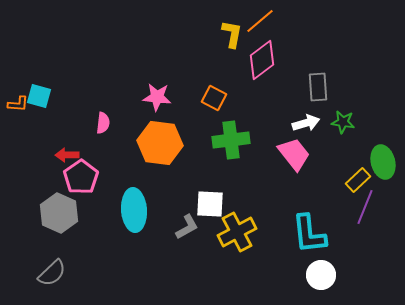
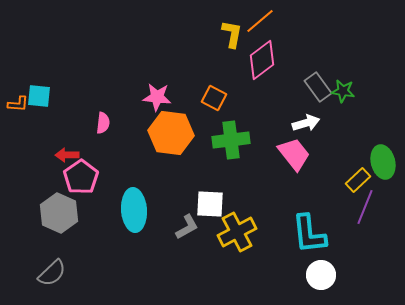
gray rectangle: rotated 32 degrees counterclockwise
cyan square: rotated 10 degrees counterclockwise
green star: moved 31 px up
orange hexagon: moved 11 px right, 10 px up
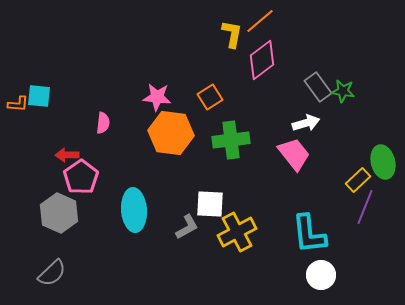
orange square: moved 4 px left, 1 px up; rotated 30 degrees clockwise
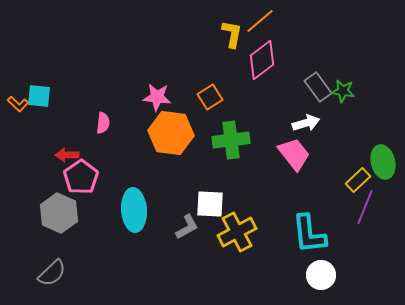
orange L-shape: rotated 40 degrees clockwise
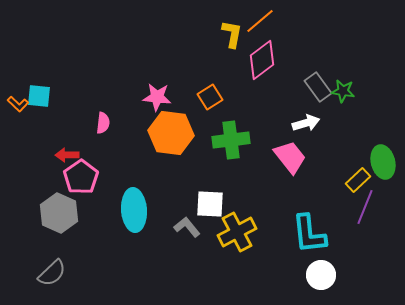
pink trapezoid: moved 4 px left, 3 px down
gray L-shape: rotated 100 degrees counterclockwise
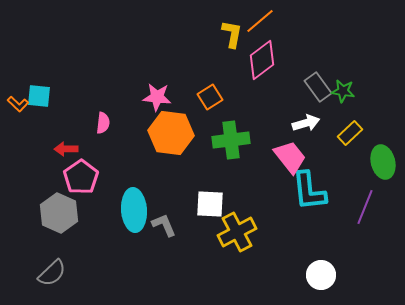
red arrow: moved 1 px left, 6 px up
yellow rectangle: moved 8 px left, 47 px up
gray L-shape: moved 23 px left, 2 px up; rotated 16 degrees clockwise
cyan L-shape: moved 43 px up
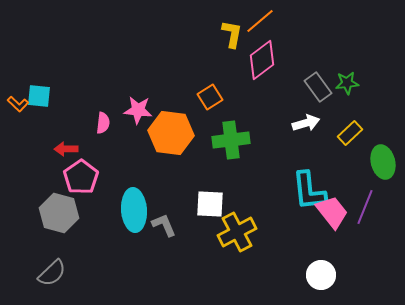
green star: moved 4 px right, 8 px up; rotated 15 degrees counterclockwise
pink star: moved 19 px left, 13 px down
pink trapezoid: moved 42 px right, 55 px down
gray hexagon: rotated 9 degrees counterclockwise
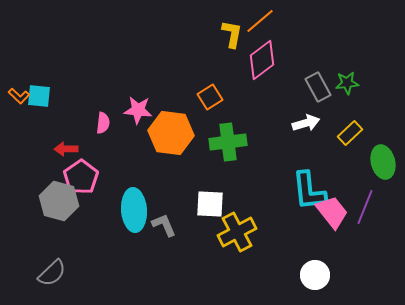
gray rectangle: rotated 8 degrees clockwise
orange L-shape: moved 1 px right, 8 px up
green cross: moved 3 px left, 2 px down
gray hexagon: moved 12 px up
white circle: moved 6 px left
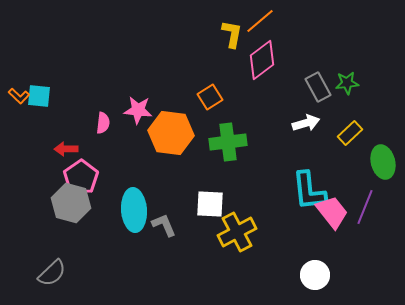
gray hexagon: moved 12 px right, 2 px down
